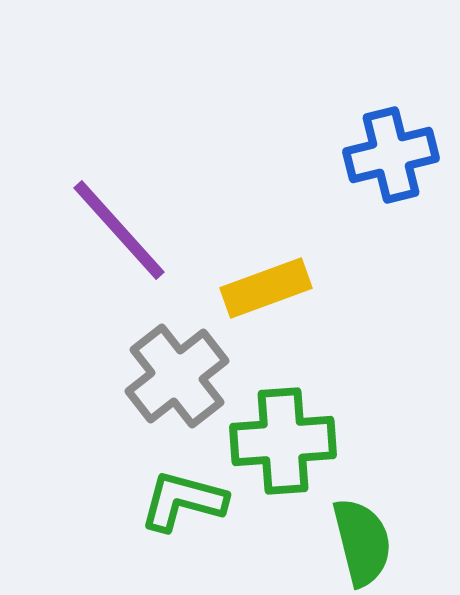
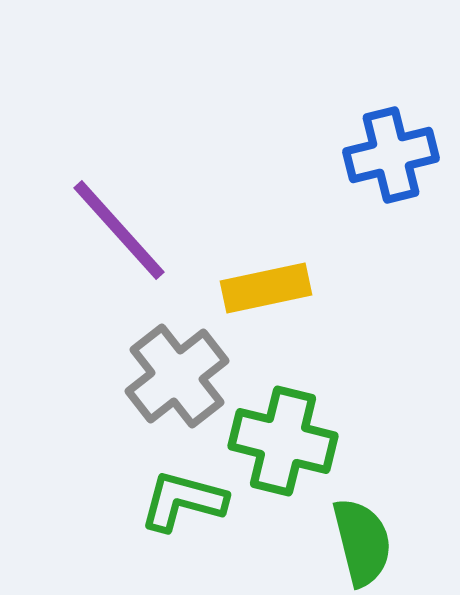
yellow rectangle: rotated 8 degrees clockwise
green cross: rotated 18 degrees clockwise
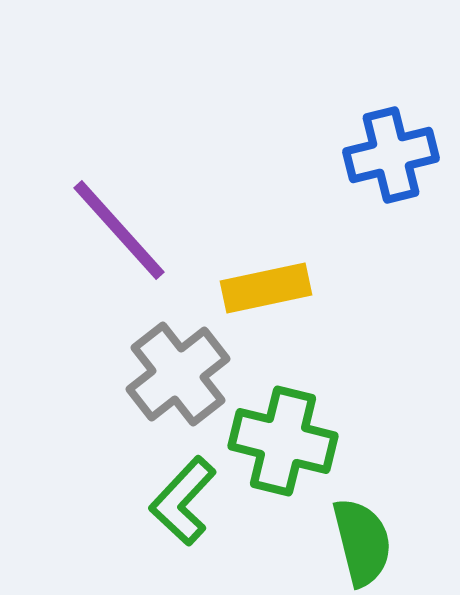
gray cross: moved 1 px right, 2 px up
green L-shape: rotated 62 degrees counterclockwise
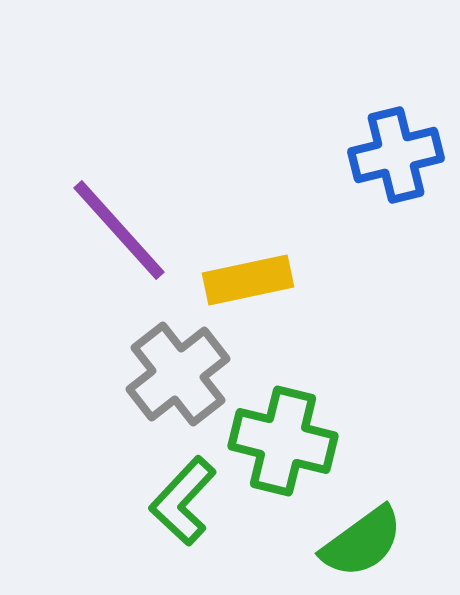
blue cross: moved 5 px right
yellow rectangle: moved 18 px left, 8 px up
green semicircle: rotated 68 degrees clockwise
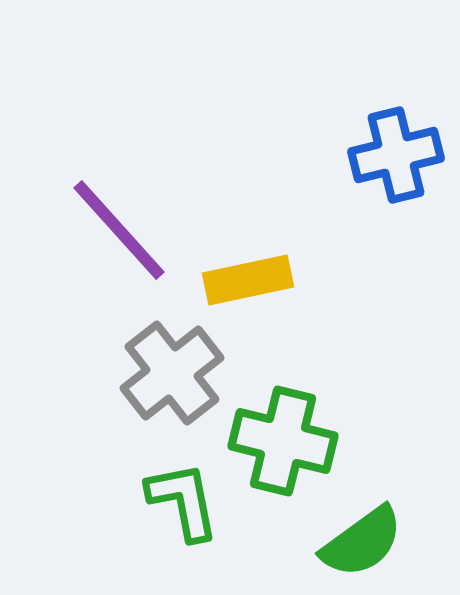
gray cross: moved 6 px left, 1 px up
green L-shape: rotated 126 degrees clockwise
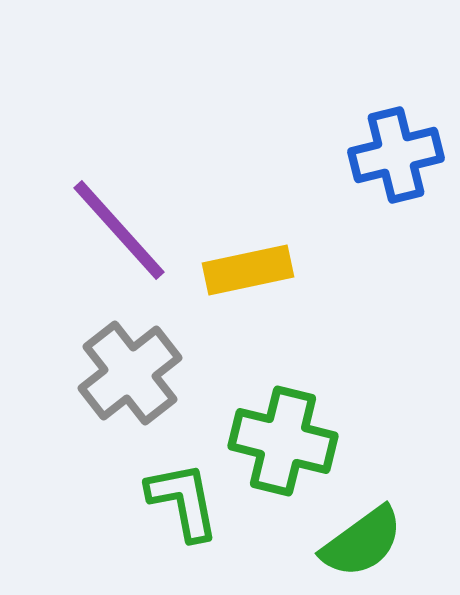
yellow rectangle: moved 10 px up
gray cross: moved 42 px left
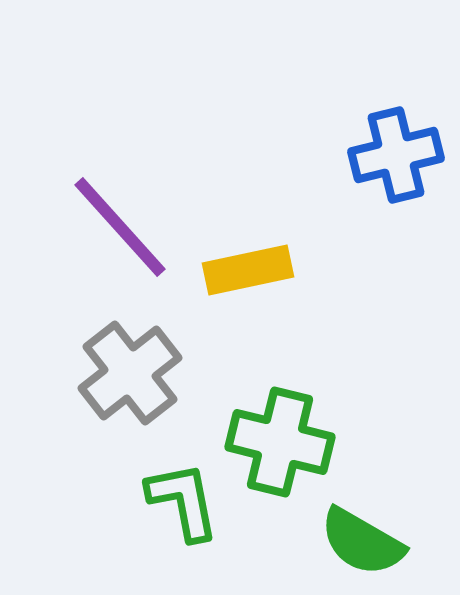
purple line: moved 1 px right, 3 px up
green cross: moved 3 px left, 1 px down
green semicircle: rotated 66 degrees clockwise
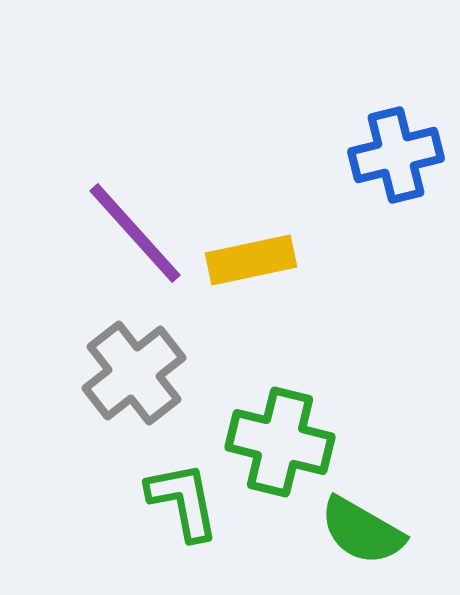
purple line: moved 15 px right, 6 px down
yellow rectangle: moved 3 px right, 10 px up
gray cross: moved 4 px right
green semicircle: moved 11 px up
